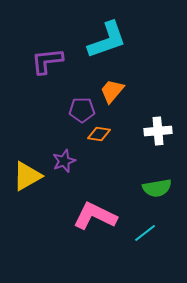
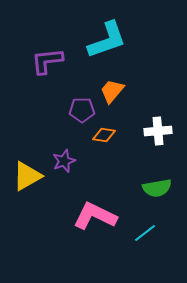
orange diamond: moved 5 px right, 1 px down
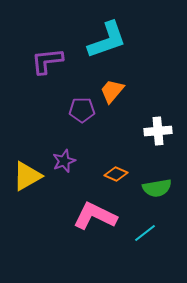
orange diamond: moved 12 px right, 39 px down; rotated 15 degrees clockwise
